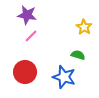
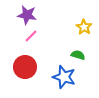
red circle: moved 5 px up
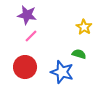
green semicircle: moved 1 px right, 1 px up
blue star: moved 2 px left, 5 px up
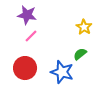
green semicircle: moved 1 px right; rotated 56 degrees counterclockwise
red circle: moved 1 px down
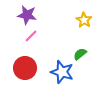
yellow star: moved 7 px up
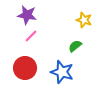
yellow star: rotated 14 degrees counterclockwise
green semicircle: moved 5 px left, 8 px up
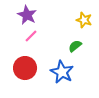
purple star: rotated 18 degrees clockwise
blue star: rotated 10 degrees clockwise
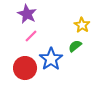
purple star: moved 1 px up
yellow star: moved 2 px left, 5 px down; rotated 14 degrees clockwise
blue star: moved 11 px left, 13 px up; rotated 10 degrees clockwise
